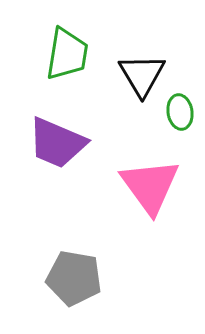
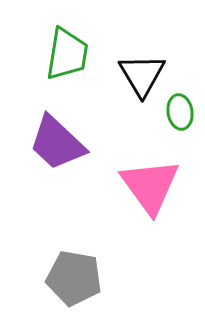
purple trapezoid: rotated 20 degrees clockwise
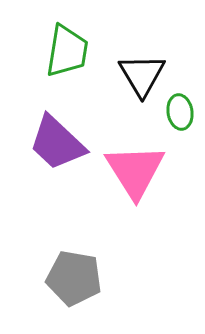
green trapezoid: moved 3 px up
pink triangle: moved 15 px left, 15 px up; rotated 4 degrees clockwise
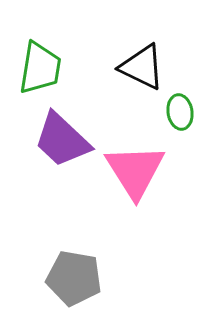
green trapezoid: moved 27 px left, 17 px down
black triangle: moved 8 px up; rotated 33 degrees counterclockwise
purple trapezoid: moved 5 px right, 3 px up
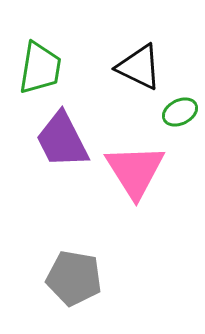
black triangle: moved 3 px left
green ellipse: rotated 72 degrees clockwise
purple trapezoid: rotated 20 degrees clockwise
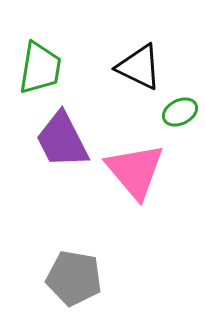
pink triangle: rotated 8 degrees counterclockwise
